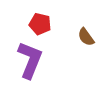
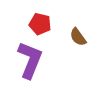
brown semicircle: moved 8 px left
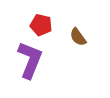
red pentagon: moved 1 px right, 1 px down
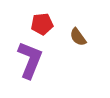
red pentagon: moved 1 px right, 1 px up; rotated 20 degrees counterclockwise
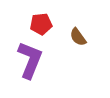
red pentagon: moved 1 px left
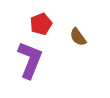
red pentagon: rotated 15 degrees counterclockwise
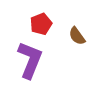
brown semicircle: moved 1 px left, 1 px up
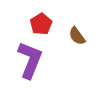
red pentagon: rotated 10 degrees counterclockwise
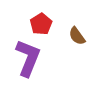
purple L-shape: moved 2 px left, 2 px up
